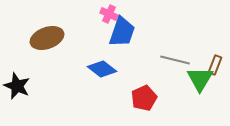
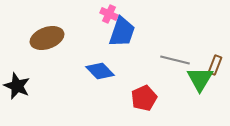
blue diamond: moved 2 px left, 2 px down; rotated 8 degrees clockwise
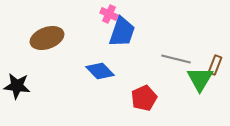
gray line: moved 1 px right, 1 px up
black star: rotated 16 degrees counterclockwise
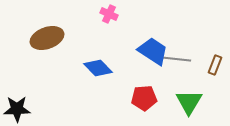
blue trapezoid: moved 31 px right, 19 px down; rotated 76 degrees counterclockwise
gray line: rotated 8 degrees counterclockwise
blue diamond: moved 2 px left, 3 px up
green triangle: moved 11 px left, 23 px down
black star: moved 23 px down; rotated 8 degrees counterclockwise
red pentagon: rotated 20 degrees clockwise
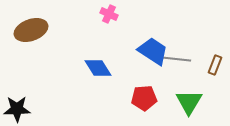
brown ellipse: moved 16 px left, 8 px up
blue diamond: rotated 12 degrees clockwise
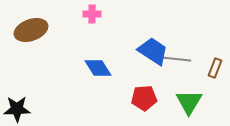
pink cross: moved 17 px left; rotated 24 degrees counterclockwise
brown rectangle: moved 3 px down
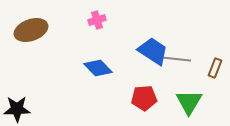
pink cross: moved 5 px right, 6 px down; rotated 18 degrees counterclockwise
blue diamond: rotated 12 degrees counterclockwise
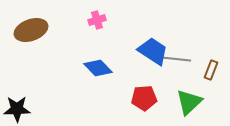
brown rectangle: moved 4 px left, 2 px down
green triangle: rotated 16 degrees clockwise
